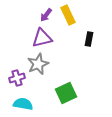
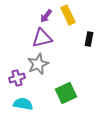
purple arrow: moved 1 px down
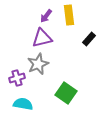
yellow rectangle: moved 1 px right; rotated 18 degrees clockwise
black rectangle: rotated 32 degrees clockwise
green square: rotated 30 degrees counterclockwise
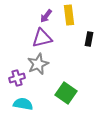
black rectangle: rotated 32 degrees counterclockwise
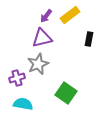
yellow rectangle: moved 1 px right; rotated 60 degrees clockwise
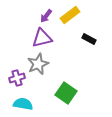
black rectangle: rotated 72 degrees counterclockwise
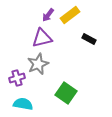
purple arrow: moved 2 px right, 1 px up
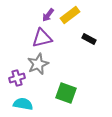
green square: rotated 15 degrees counterclockwise
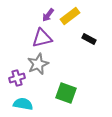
yellow rectangle: moved 1 px down
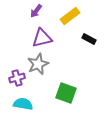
purple arrow: moved 12 px left, 4 px up
